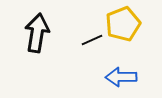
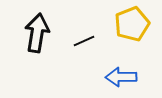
yellow pentagon: moved 9 px right
black line: moved 8 px left, 1 px down
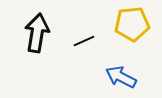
yellow pentagon: rotated 16 degrees clockwise
blue arrow: rotated 28 degrees clockwise
